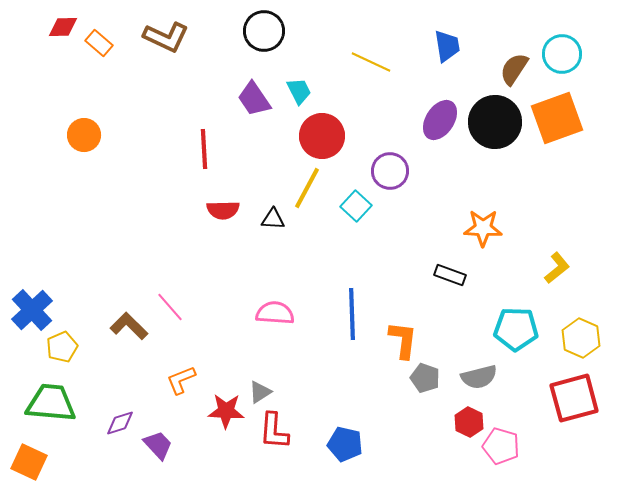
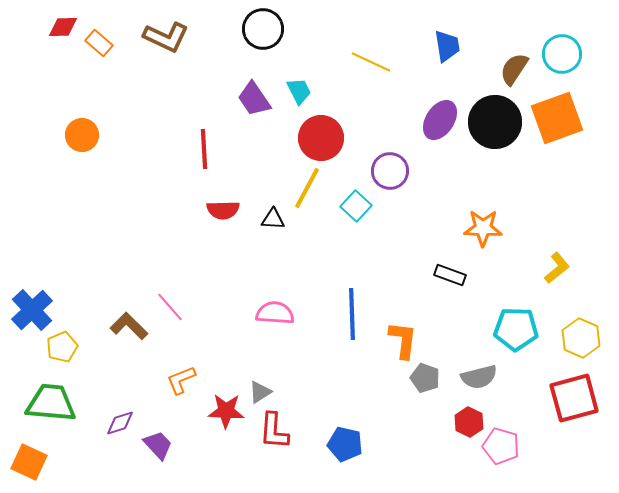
black circle at (264, 31): moved 1 px left, 2 px up
orange circle at (84, 135): moved 2 px left
red circle at (322, 136): moved 1 px left, 2 px down
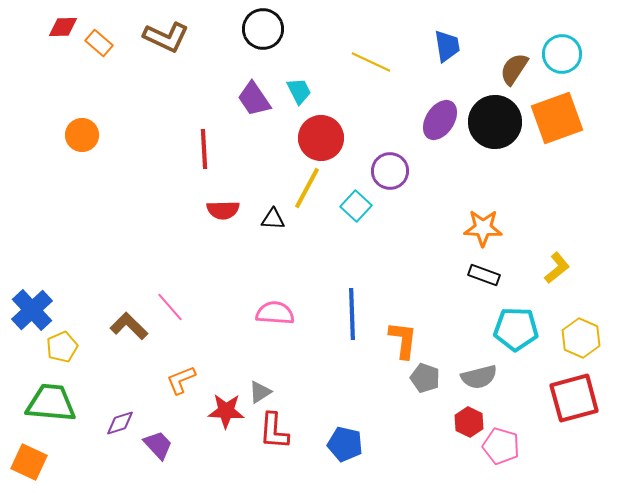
black rectangle at (450, 275): moved 34 px right
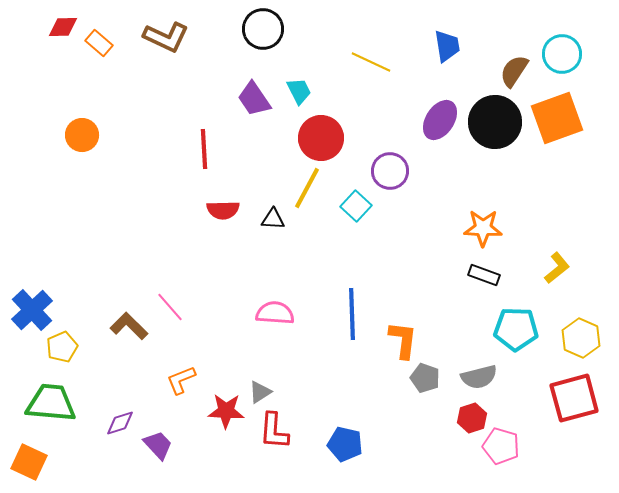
brown semicircle at (514, 69): moved 2 px down
red hexagon at (469, 422): moved 3 px right, 4 px up; rotated 16 degrees clockwise
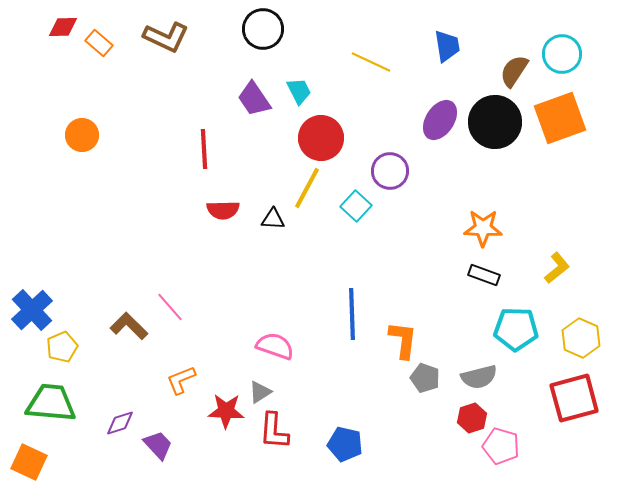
orange square at (557, 118): moved 3 px right
pink semicircle at (275, 313): moved 33 px down; rotated 15 degrees clockwise
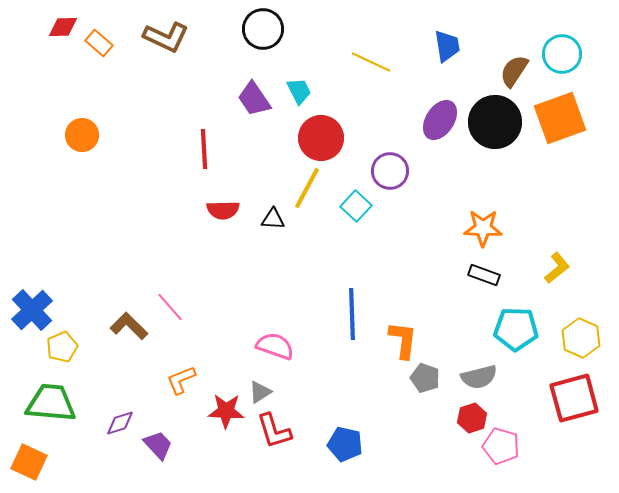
red L-shape at (274, 431): rotated 21 degrees counterclockwise
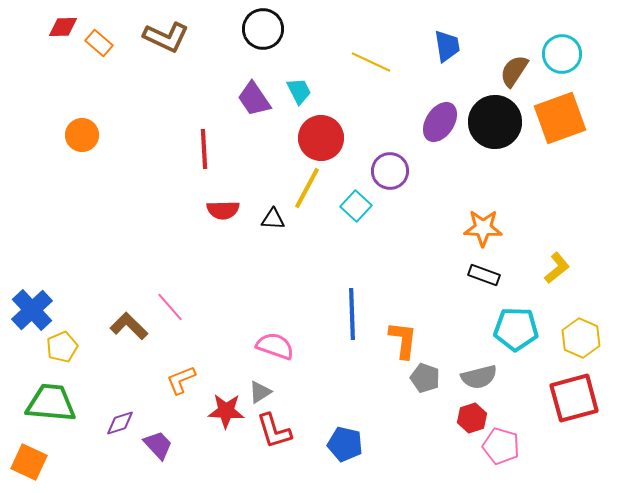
purple ellipse at (440, 120): moved 2 px down
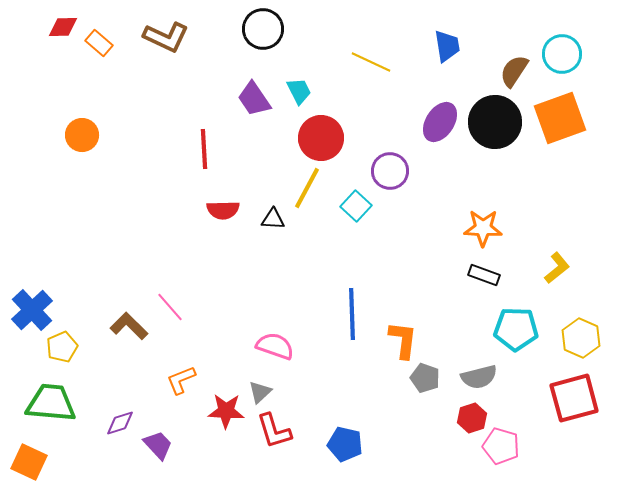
gray triangle at (260, 392): rotated 10 degrees counterclockwise
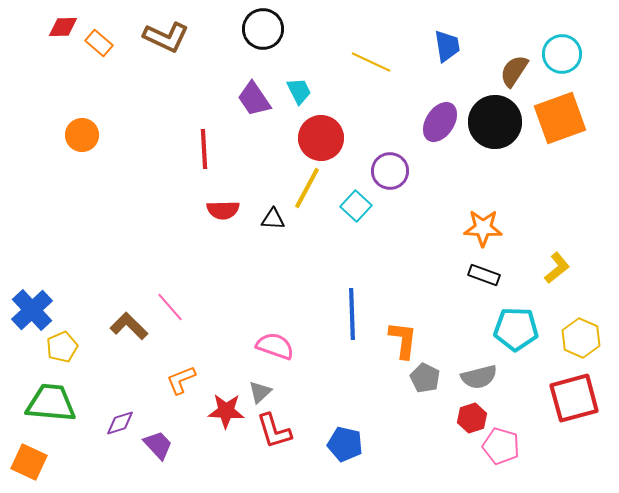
gray pentagon at (425, 378): rotated 8 degrees clockwise
